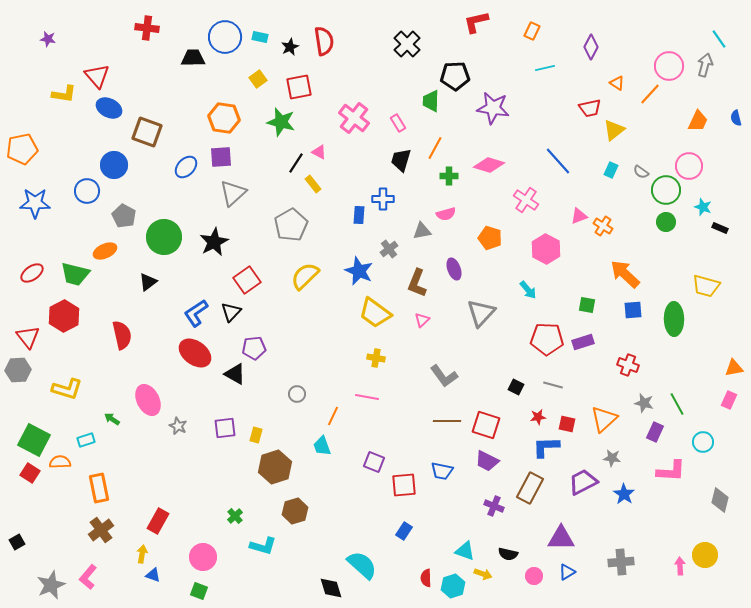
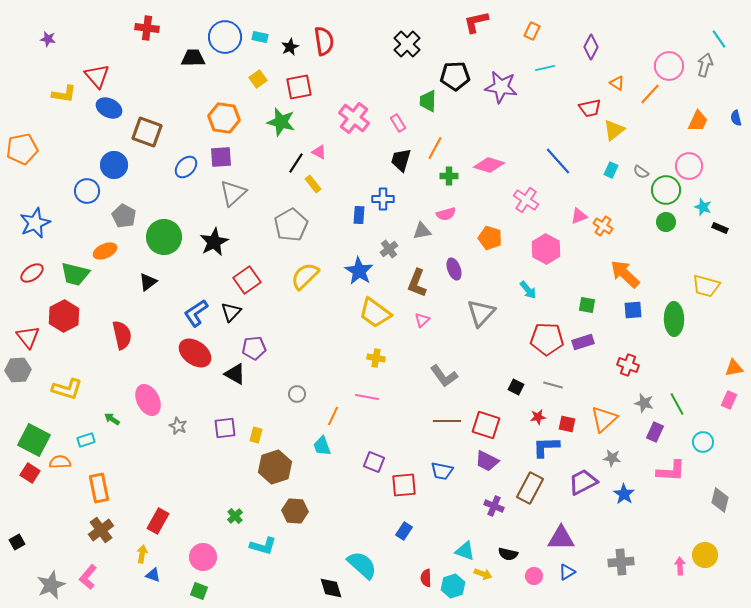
green trapezoid at (431, 101): moved 3 px left
purple star at (493, 108): moved 8 px right, 21 px up
blue star at (35, 203): moved 20 px down; rotated 24 degrees counterclockwise
blue star at (359, 271): rotated 8 degrees clockwise
brown hexagon at (295, 511): rotated 20 degrees clockwise
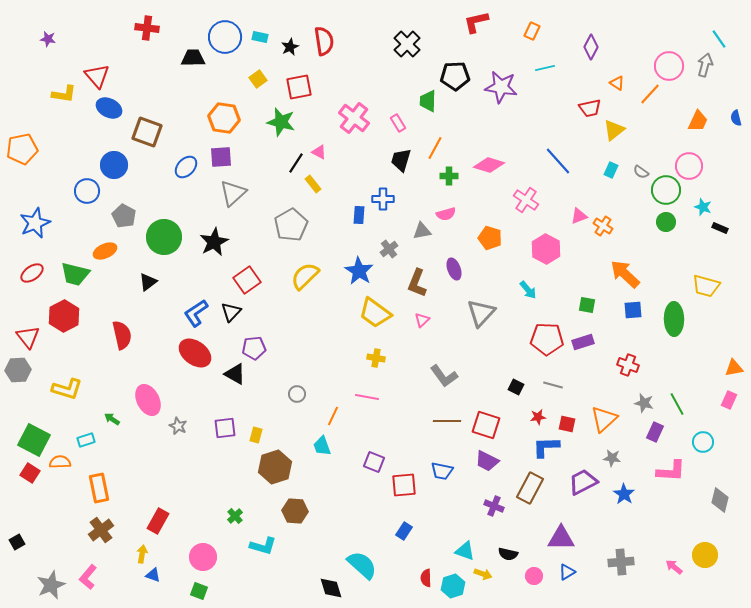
pink arrow at (680, 566): moved 6 px left, 1 px down; rotated 48 degrees counterclockwise
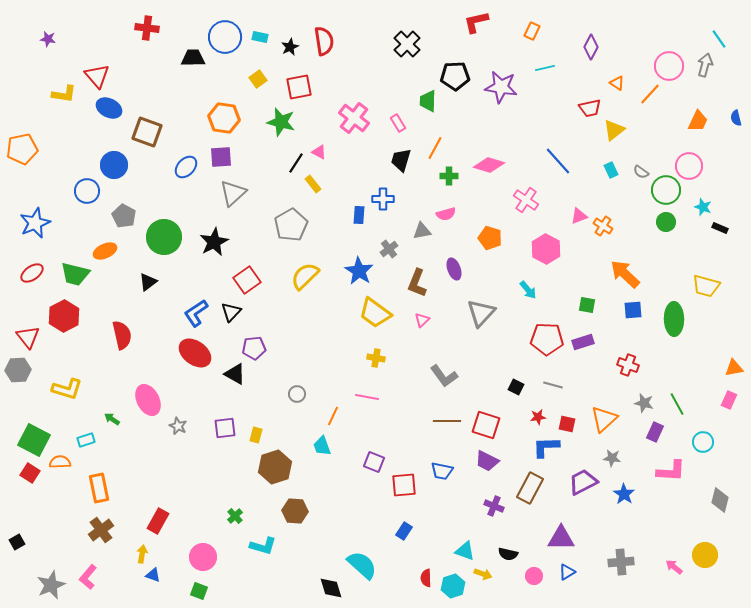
cyan rectangle at (611, 170): rotated 49 degrees counterclockwise
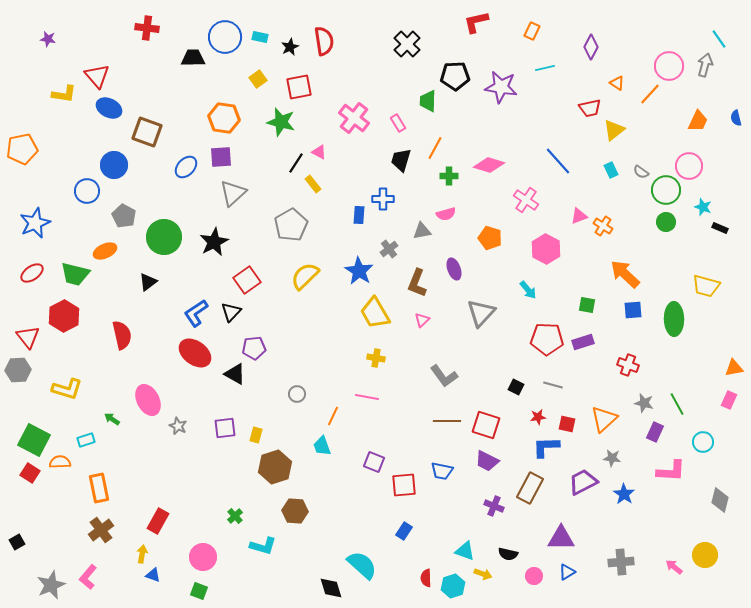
yellow trapezoid at (375, 313): rotated 24 degrees clockwise
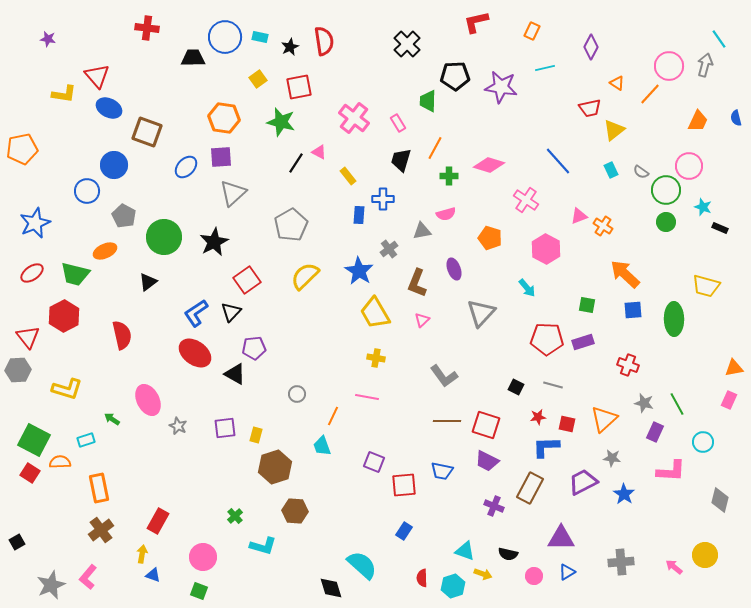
yellow rectangle at (313, 184): moved 35 px right, 8 px up
cyan arrow at (528, 290): moved 1 px left, 2 px up
red semicircle at (426, 578): moved 4 px left
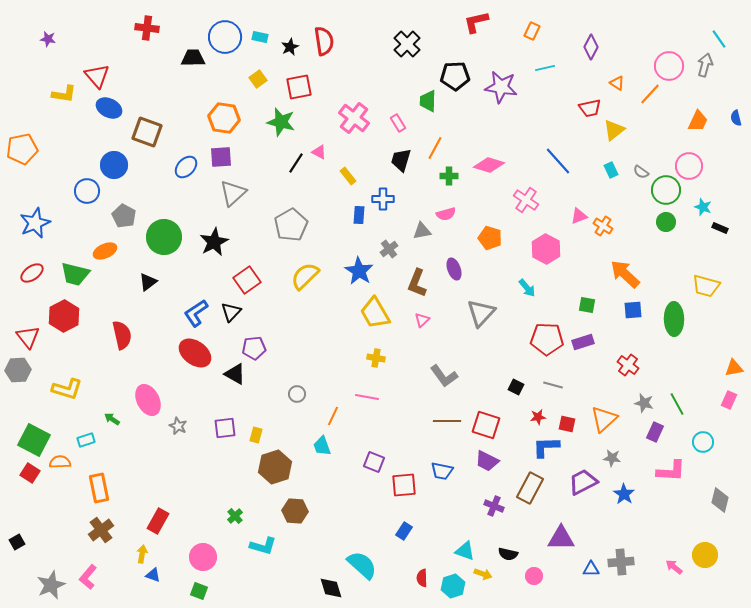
red cross at (628, 365): rotated 15 degrees clockwise
blue triangle at (567, 572): moved 24 px right, 3 px up; rotated 30 degrees clockwise
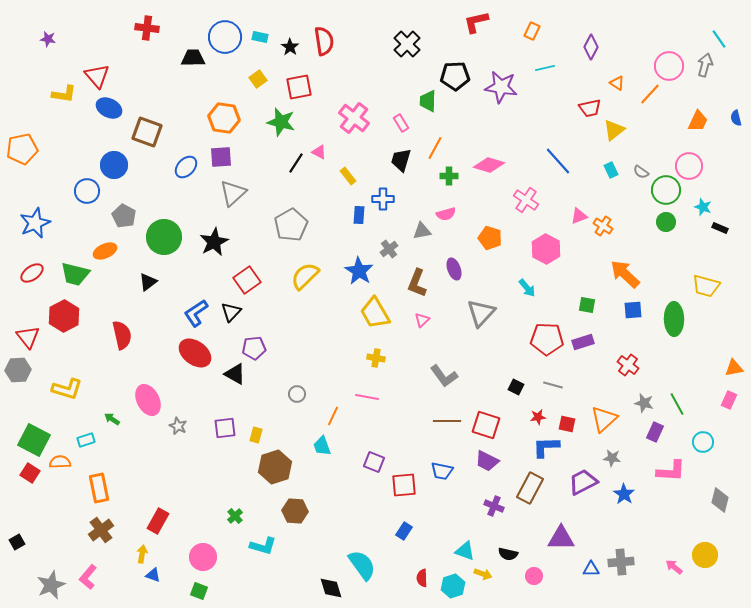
black star at (290, 47): rotated 12 degrees counterclockwise
pink rectangle at (398, 123): moved 3 px right
cyan semicircle at (362, 565): rotated 12 degrees clockwise
